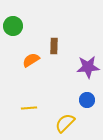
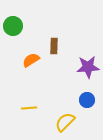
yellow semicircle: moved 1 px up
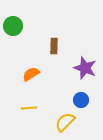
orange semicircle: moved 14 px down
purple star: moved 3 px left, 1 px down; rotated 25 degrees clockwise
blue circle: moved 6 px left
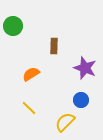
yellow line: rotated 49 degrees clockwise
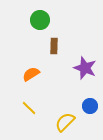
green circle: moved 27 px right, 6 px up
blue circle: moved 9 px right, 6 px down
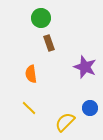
green circle: moved 1 px right, 2 px up
brown rectangle: moved 5 px left, 3 px up; rotated 21 degrees counterclockwise
purple star: moved 1 px up
orange semicircle: rotated 66 degrees counterclockwise
blue circle: moved 2 px down
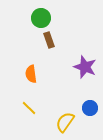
brown rectangle: moved 3 px up
yellow semicircle: rotated 10 degrees counterclockwise
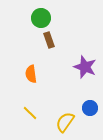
yellow line: moved 1 px right, 5 px down
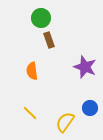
orange semicircle: moved 1 px right, 3 px up
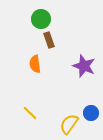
green circle: moved 1 px down
purple star: moved 1 px left, 1 px up
orange semicircle: moved 3 px right, 7 px up
blue circle: moved 1 px right, 5 px down
yellow semicircle: moved 4 px right, 2 px down
